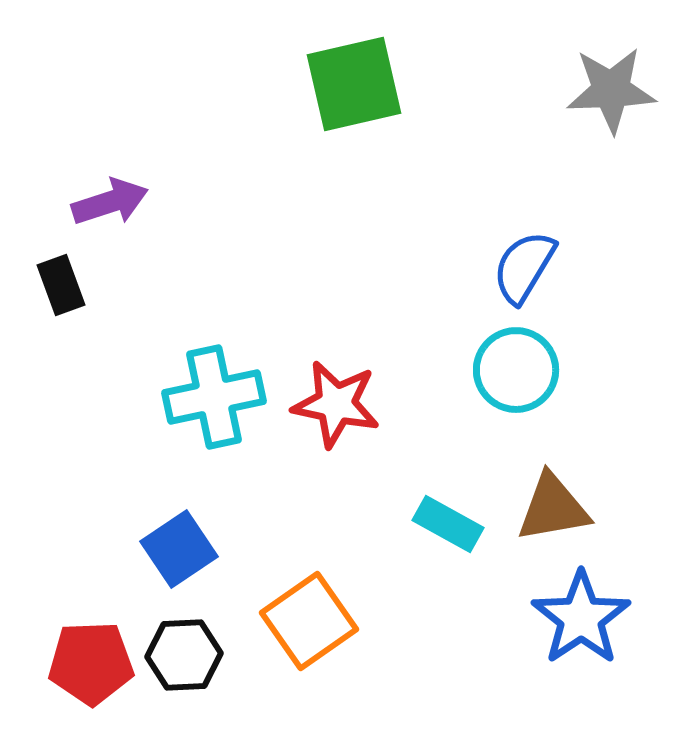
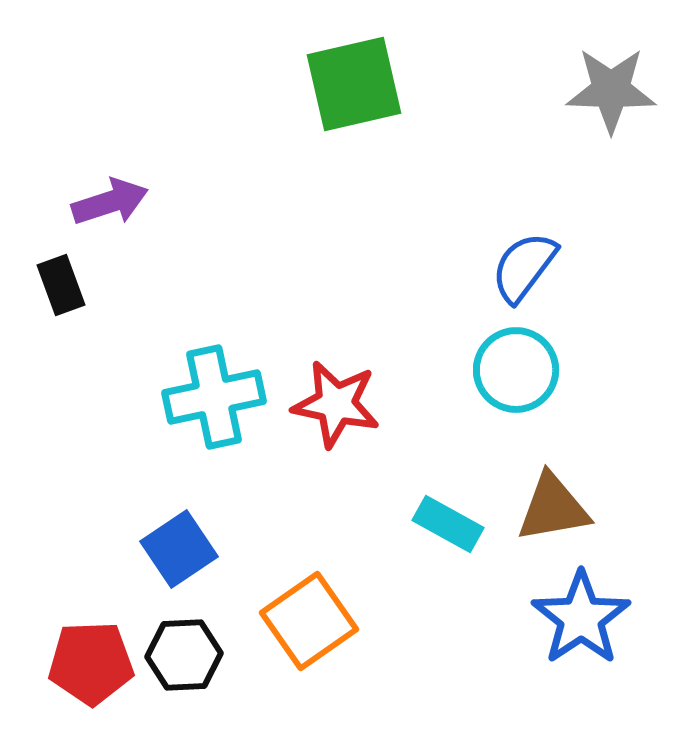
gray star: rotated 4 degrees clockwise
blue semicircle: rotated 6 degrees clockwise
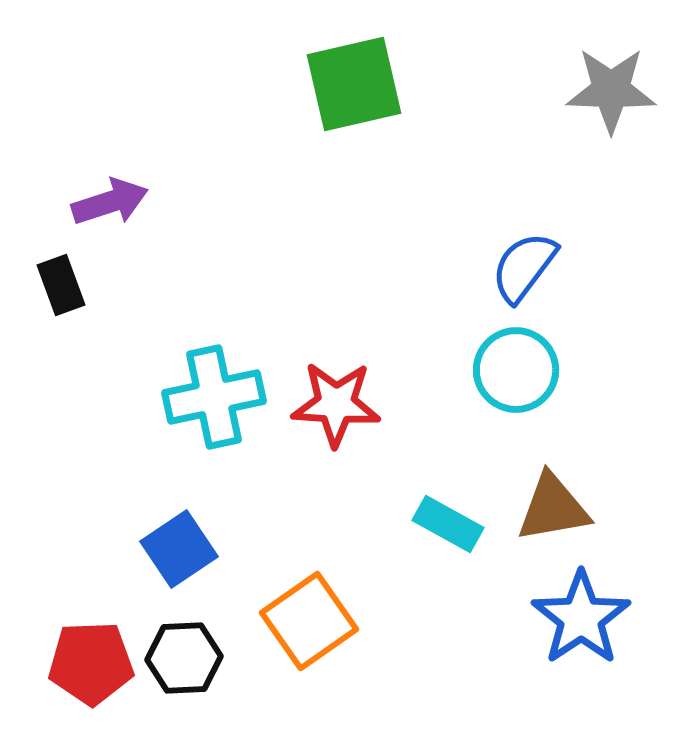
red star: rotated 8 degrees counterclockwise
black hexagon: moved 3 px down
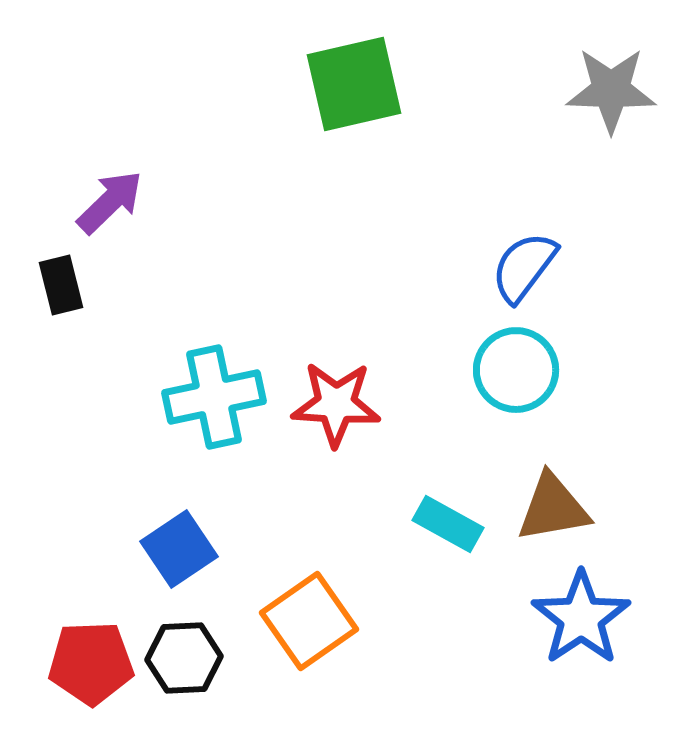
purple arrow: rotated 26 degrees counterclockwise
black rectangle: rotated 6 degrees clockwise
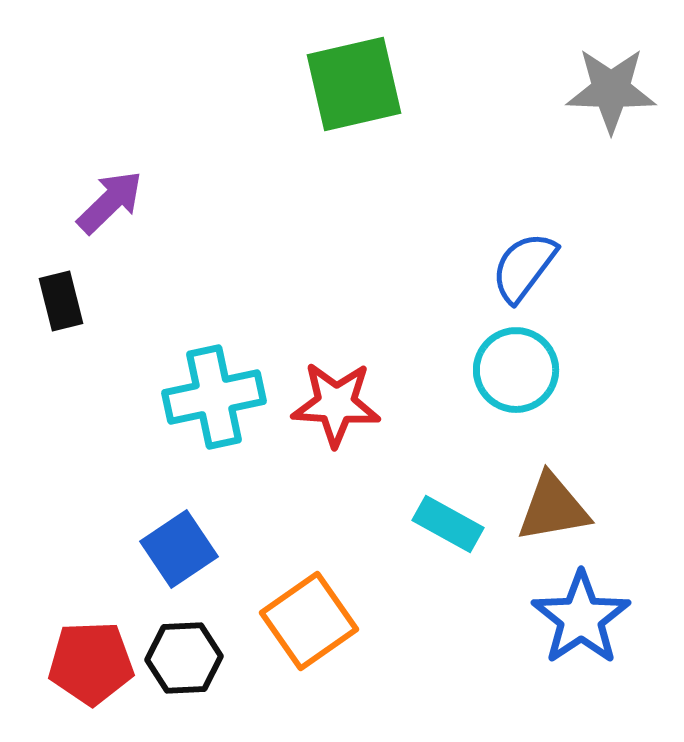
black rectangle: moved 16 px down
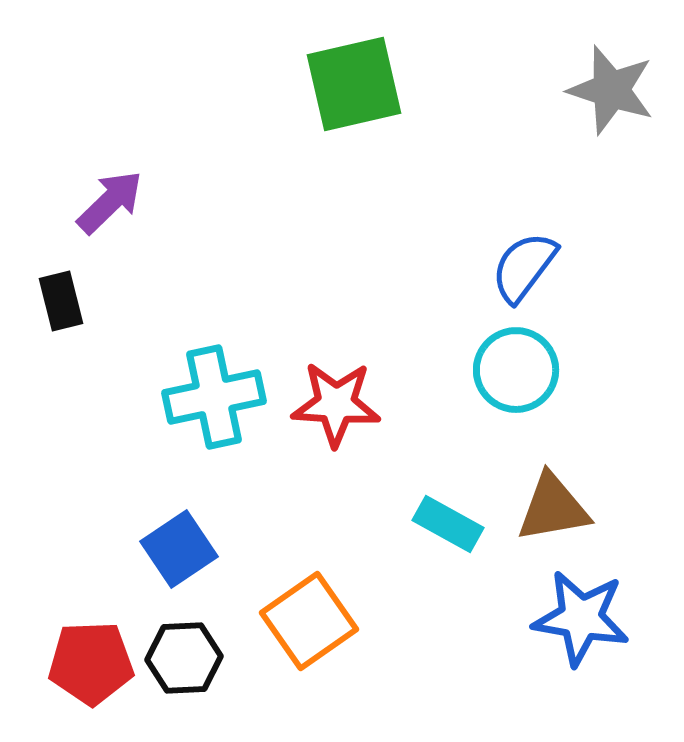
gray star: rotated 16 degrees clockwise
blue star: rotated 28 degrees counterclockwise
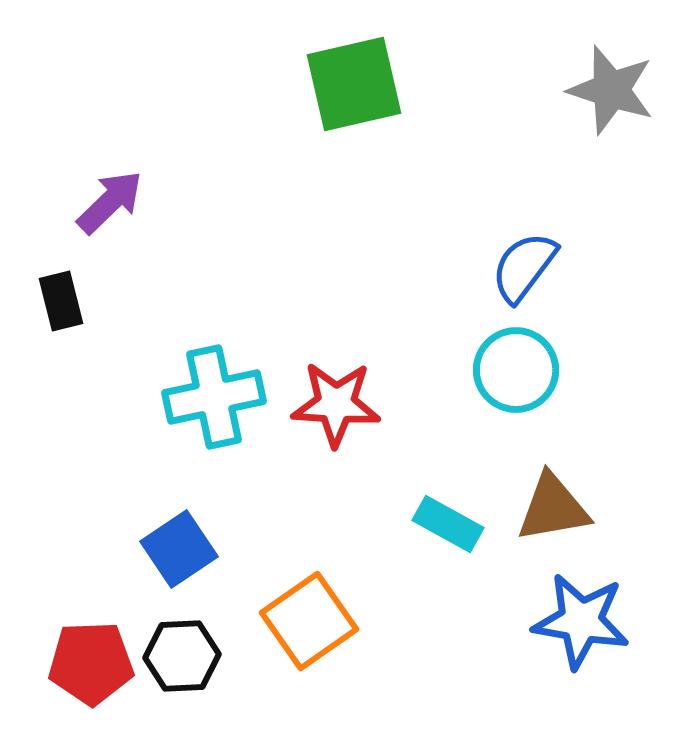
blue star: moved 3 px down
black hexagon: moved 2 px left, 2 px up
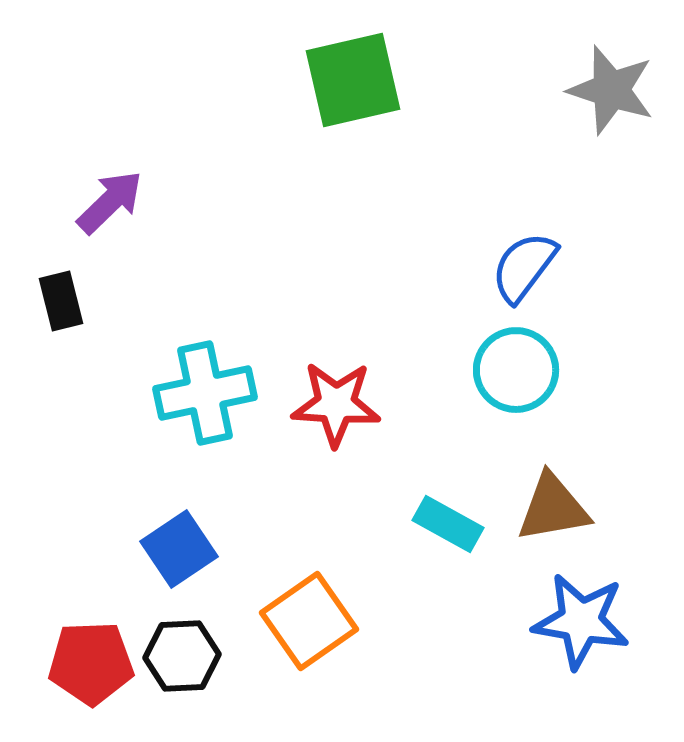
green square: moved 1 px left, 4 px up
cyan cross: moved 9 px left, 4 px up
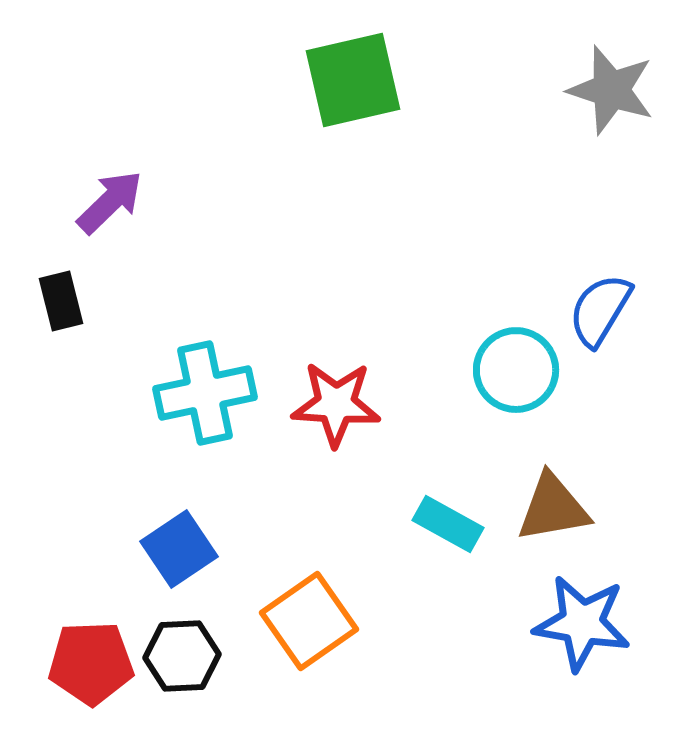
blue semicircle: moved 76 px right, 43 px down; rotated 6 degrees counterclockwise
blue star: moved 1 px right, 2 px down
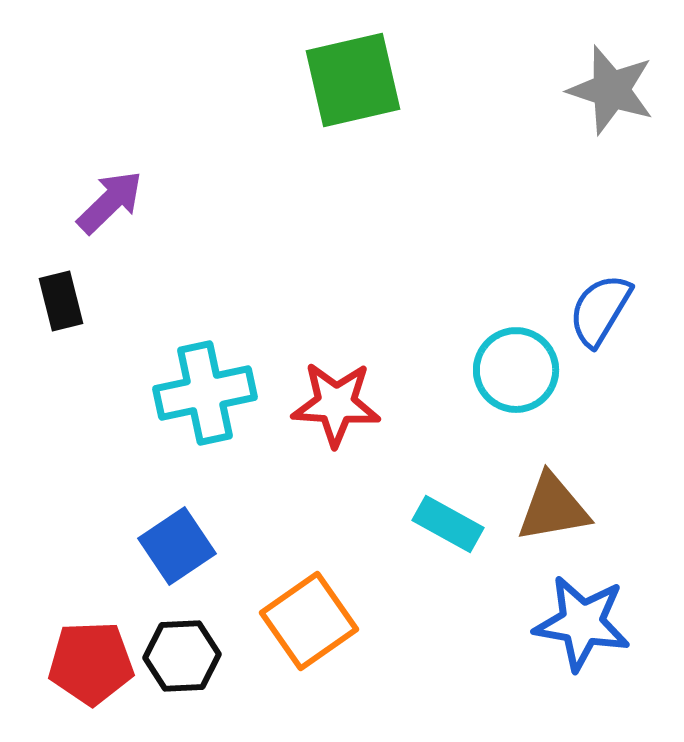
blue square: moved 2 px left, 3 px up
